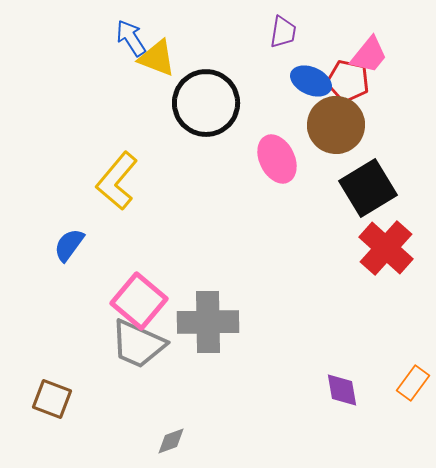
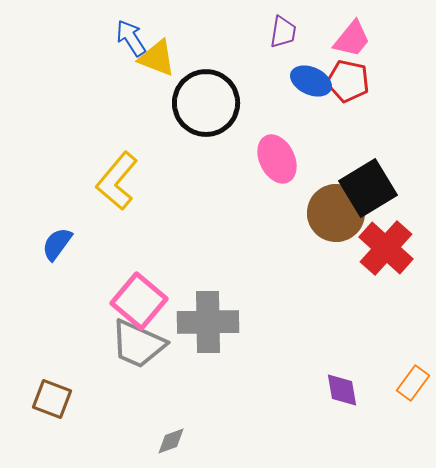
pink trapezoid: moved 17 px left, 16 px up
brown circle: moved 88 px down
blue semicircle: moved 12 px left, 1 px up
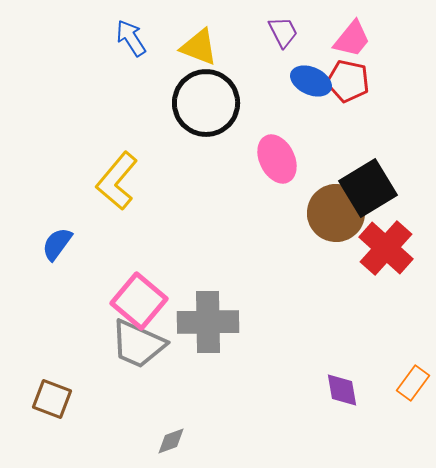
purple trapezoid: rotated 36 degrees counterclockwise
yellow triangle: moved 42 px right, 11 px up
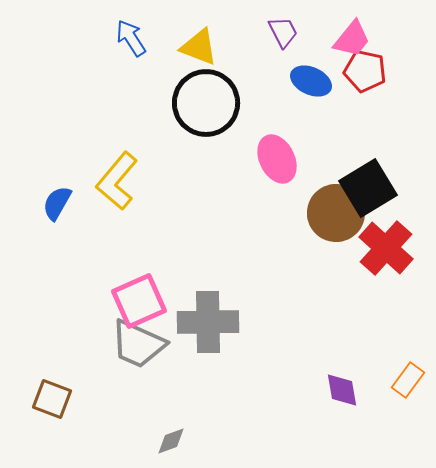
red pentagon: moved 17 px right, 10 px up
blue semicircle: moved 41 px up; rotated 6 degrees counterclockwise
pink square: rotated 26 degrees clockwise
orange rectangle: moved 5 px left, 3 px up
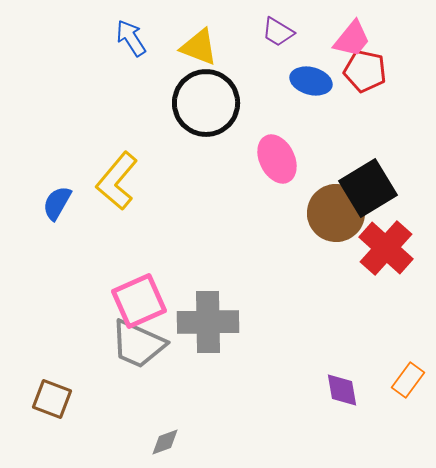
purple trapezoid: moved 5 px left; rotated 148 degrees clockwise
blue ellipse: rotated 9 degrees counterclockwise
gray diamond: moved 6 px left, 1 px down
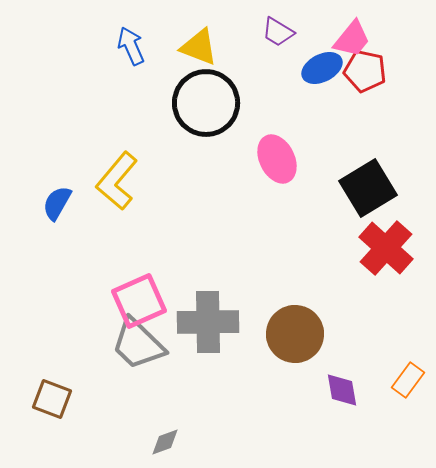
blue arrow: moved 8 px down; rotated 9 degrees clockwise
blue ellipse: moved 11 px right, 13 px up; rotated 42 degrees counterclockwise
brown circle: moved 41 px left, 121 px down
gray trapezoid: rotated 20 degrees clockwise
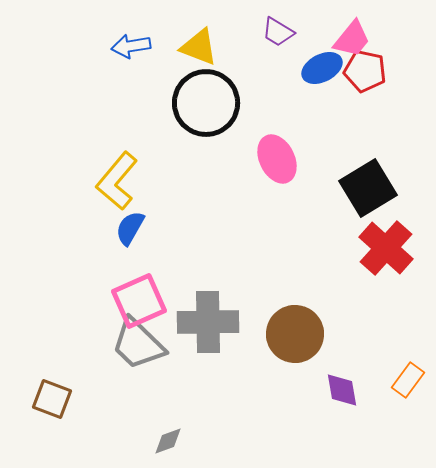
blue arrow: rotated 75 degrees counterclockwise
blue semicircle: moved 73 px right, 25 px down
gray diamond: moved 3 px right, 1 px up
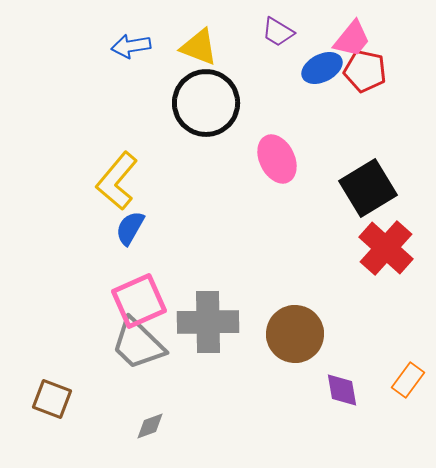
gray diamond: moved 18 px left, 15 px up
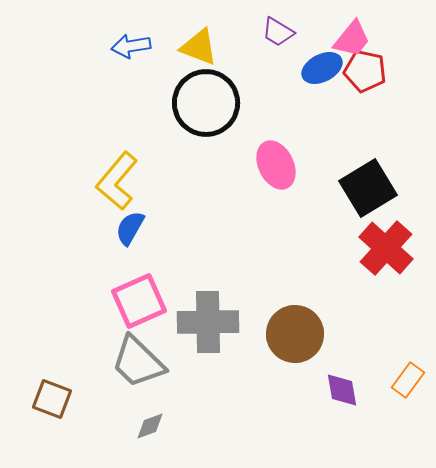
pink ellipse: moved 1 px left, 6 px down
gray trapezoid: moved 18 px down
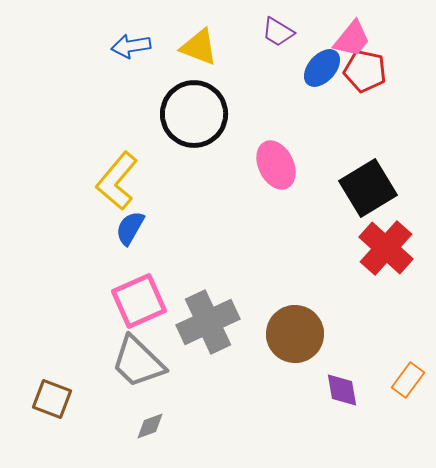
blue ellipse: rotated 21 degrees counterclockwise
black circle: moved 12 px left, 11 px down
gray cross: rotated 24 degrees counterclockwise
